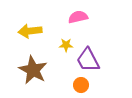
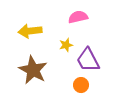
yellow star: rotated 16 degrees counterclockwise
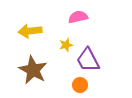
orange circle: moved 1 px left
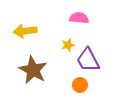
pink semicircle: moved 1 px right, 1 px down; rotated 18 degrees clockwise
yellow arrow: moved 5 px left
yellow star: moved 2 px right
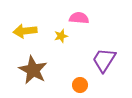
yellow star: moved 7 px left, 9 px up
purple trapezoid: moved 16 px right; rotated 60 degrees clockwise
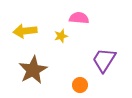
brown star: rotated 16 degrees clockwise
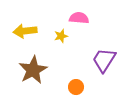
orange circle: moved 4 px left, 2 px down
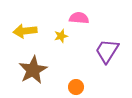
purple trapezoid: moved 3 px right, 9 px up
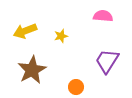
pink semicircle: moved 24 px right, 2 px up
yellow arrow: rotated 15 degrees counterclockwise
purple trapezoid: moved 10 px down
brown star: moved 1 px left
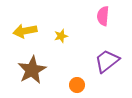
pink semicircle: rotated 90 degrees counterclockwise
yellow arrow: rotated 10 degrees clockwise
purple trapezoid: rotated 20 degrees clockwise
orange circle: moved 1 px right, 2 px up
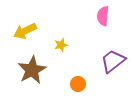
yellow arrow: rotated 15 degrees counterclockwise
yellow star: moved 9 px down
purple trapezoid: moved 6 px right
orange circle: moved 1 px right, 1 px up
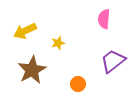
pink semicircle: moved 1 px right, 3 px down
yellow star: moved 3 px left, 2 px up
